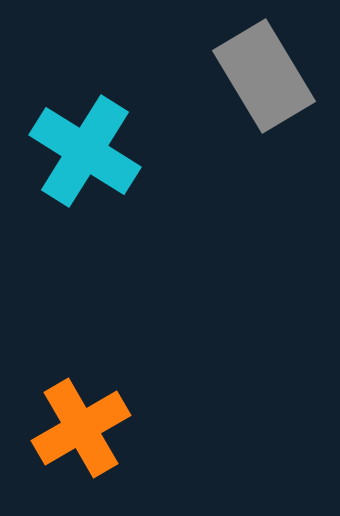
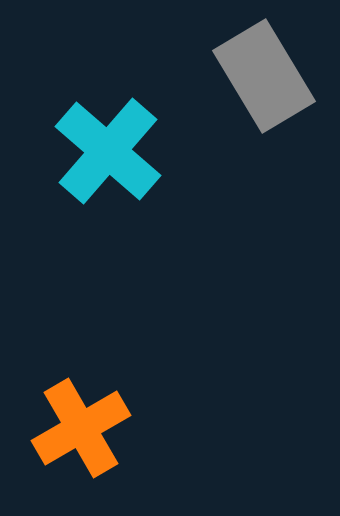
cyan cross: moved 23 px right; rotated 9 degrees clockwise
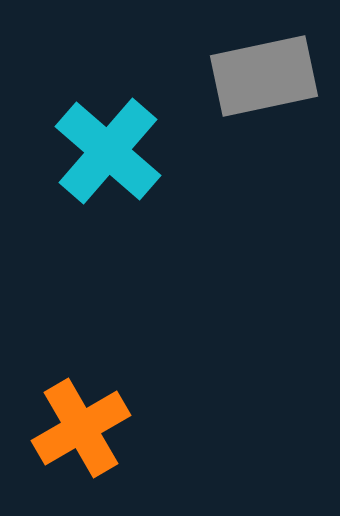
gray rectangle: rotated 71 degrees counterclockwise
